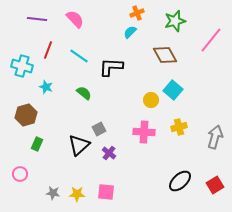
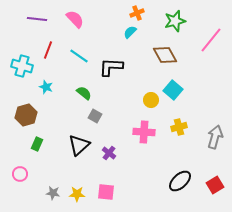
gray square: moved 4 px left, 13 px up; rotated 32 degrees counterclockwise
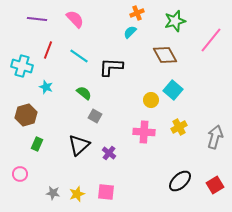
yellow cross: rotated 14 degrees counterclockwise
yellow star: rotated 21 degrees counterclockwise
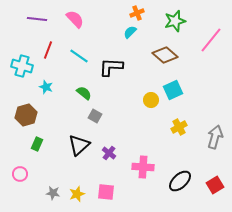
brown diamond: rotated 20 degrees counterclockwise
cyan square: rotated 24 degrees clockwise
pink cross: moved 1 px left, 35 px down
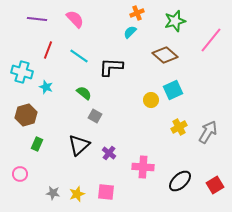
cyan cross: moved 6 px down
gray arrow: moved 7 px left, 5 px up; rotated 15 degrees clockwise
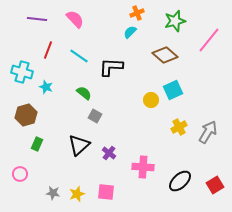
pink line: moved 2 px left
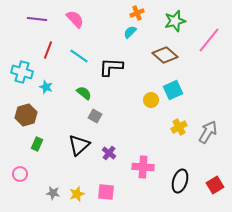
black ellipse: rotated 30 degrees counterclockwise
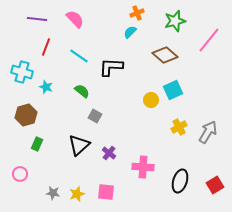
red line: moved 2 px left, 3 px up
green semicircle: moved 2 px left, 2 px up
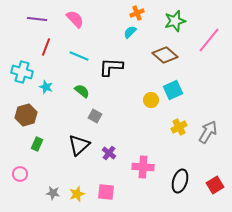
cyan line: rotated 12 degrees counterclockwise
